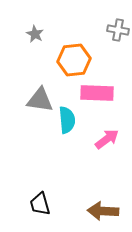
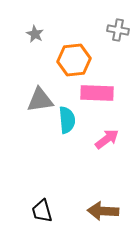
gray triangle: rotated 16 degrees counterclockwise
black trapezoid: moved 2 px right, 7 px down
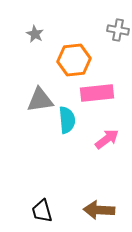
pink rectangle: rotated 8 degrees counterclockwise
brown arrow: moved 4 px left, 1 px up
